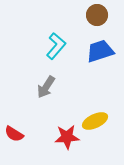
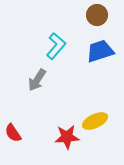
gray arrow: moved 9 px left, 7 px up
red semicircle: moved 1 px left, 1 px up; rotated 24 degrees clockwise
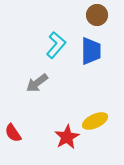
cyan L-shape: moved 1 px up
blue trapezoid: moved 9 px left; rotated 108 degrees clockwise
gray arrow: moved 3 px down; rotated 20 degrees clockwise
red star: rotated 25 degrees counterclockwise
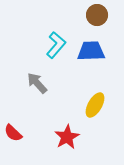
blue trapezoid: rotated 92 degrees counterclockwise
gray arrow: rotated 85 degrees clockwise
yellow ellipse: moved 16 px up; rotated 35 degrees counterclockwise
red semicircle: rotated 12 degrees counterclockwise
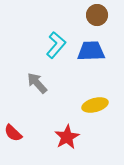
yellow ellipse: rotated 45 degrees clockwise
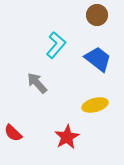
blue trapezoid: moved 7 px right, 8 px down; rotated 40 degrees clockwise
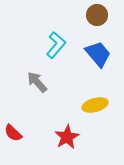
blue trapezoid: moved 5 px up; rotated 12 degrees clockwise
gray arrow: moved 1 px up
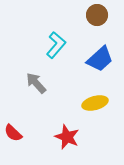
blue trapezoid: moved 2 px right, 5 px down; rotated 88 degrees clockwise
gray arrow: moved 1 px left, 1 px down
yellow ellipse: moved 2 px up
red star: rotated 20 degrees counterclockwise
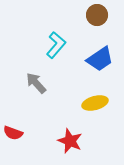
blue trapezoid: rotated 8 degrees clockwise
red semicircle: rotated 24 degrees counterclockwise
red star: moved 3 px right, 4 px down
